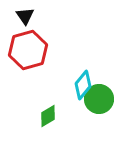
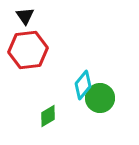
red hexagon: rotated 9 degrees clockwise
green circle: moved 1 px right, 1 px up
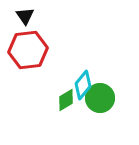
green diamond: moved 18 px right, 16 px up
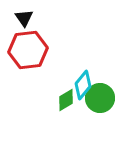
black triangle: moved 1 px left, 2 px down
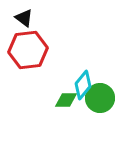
black triangle: rotated 18 degrees counterclockwise
green diamond: rotated 30 degrees clockwise
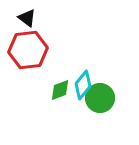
black triangle: moved 3 px right
green diamond: moved 6 px left, 10 px up; rotated 20 degrees counterclockwise
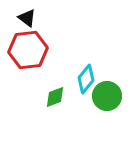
cyan diamond: moved 3 px right, 6 px up
green diamond: moved 5 px left, 7 px down
green circle: moved 7 px right, 2 px up
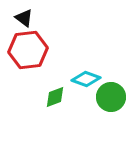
black triangle: moved 3 px left
cyan diamond: rotated 72 degrees clockwise
green circle: moved 4 px right, 1 px down
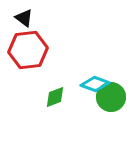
cyan diamond: moved 9 px right, 5 px down
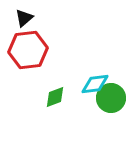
black triangle: rotated 42 degrees clockwise
cyan diamond: rotated 28 degrees counterclockwise
green circle: moved 1 px down
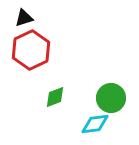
black triangle: rotated 24 degrees clockwise
red hexagon: moved 3 px right; rotated 18 degrees counterclockwise
cyan diamond: moved 40 px down
